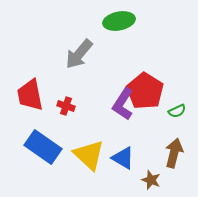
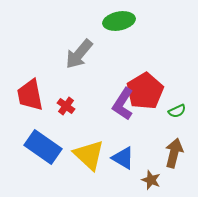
red pentagon: rotated 9 degrees clockwise
red cross: rotated 18 degrees clockwise
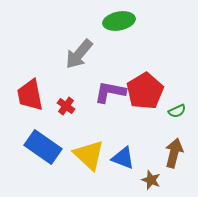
purple L-shape: moved 13 px left, 12 px up; rotated 68 degrees clockwise
blue triangle: rotated 10 degrees counterclockwise
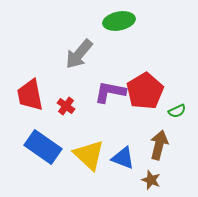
brown arrow: moved 15 px left, 8 px up
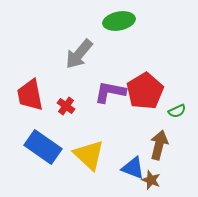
blue triangle: moved 10 px right, 10 px down
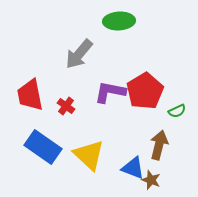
green ellipse: rotated 8 degrees clockwise
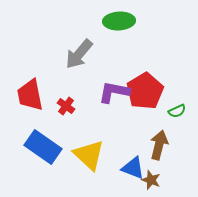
purple L-shape: moved 4 px right
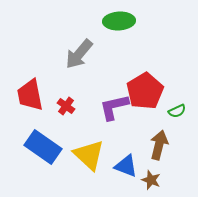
purple L-shape: moved 15 px down; rotated 24 degrees counterclockwise
blue triangle: moved 7 px left, 2 px up
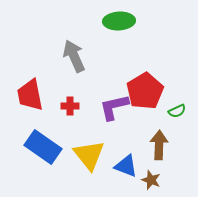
gray arrow: moved 5 px left, 2 px down; rotated 116 degrees clockwise
red cross: moved 4 px right; rotated 36 degrees counterclockwise
brown arrow: rotated 12 degrees counterclockwise
yellow triangle: rotated 8 degrees clockwise
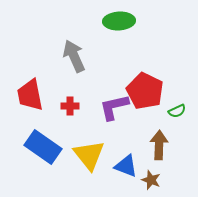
red pentagon: rotated 15 degrees counterclockwise
